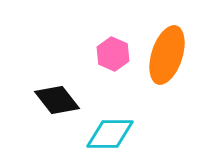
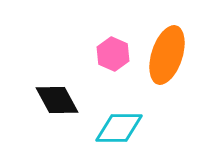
black diamond: rotated 9 degrees clockwise
cyan diamond: moved 9 px right, 6 px up
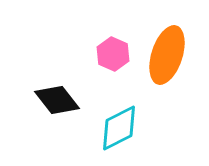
black diamond: rotated 9 degrees counterclockwise
cyan diamond: rotated 27 degrees counterclockwise
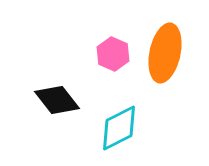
orange ellipse: moved 2 px left, 2 px up; rotated 6 degrees counterclockwise
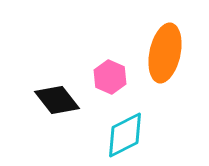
pink hexagon: moved 3 px left, 23 px down
cyan diamond: moved 6 px right, 7 px down
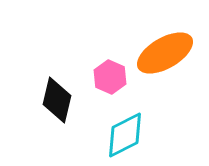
orange ellipse: rotated 48 degrees clockwise
black diamond: rotated 51 degrees clockwise
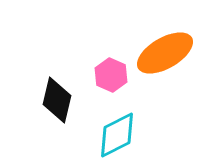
pink hexagon: moved 1 px right, 2 px up
cyan diamond: moved 8 px left
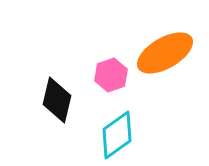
pink hexagon: rotated 16 degrees clockwise
cyan diamond: rotated 9 degrees counterclockwise
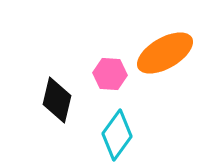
pink hexagon: moved 1 px left, 1 px up; rotated 24 degrees clockwise
cyan diamond: rotated 18 degrees counterclockwise
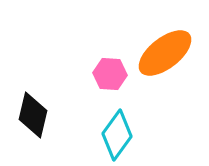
orange ellipse: rotated 8 degrees counterclockwise
black diamond: moved 24 px left, 15 px down
